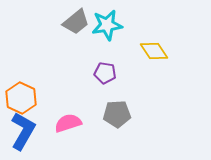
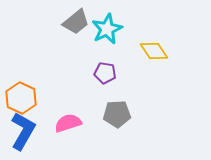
cyan star: moved 4 px down; rotated 16 degrees counterclockwise
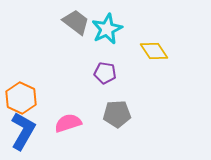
gray trapezoid: rotated 104 degrees counterclockwise
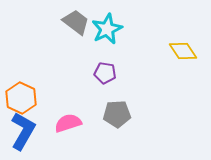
yellow diamond: moved 29 px right
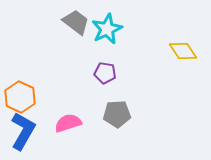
orange hexagon: moved 1 px left, 1 px up
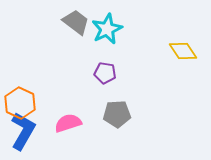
orange hexagon: moved 6 px down
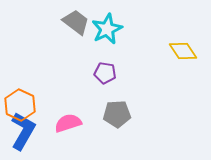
orange hexagon: moved 2 px down
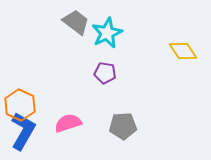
cyan star: moved 4 px down
gray pentagon: moved 6 px right, 12 px down
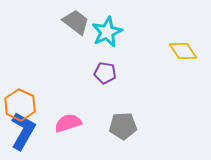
cyan star: moved 1 px up
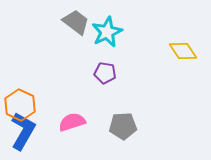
pink semicircle: moved 4 px right, 1 px up
